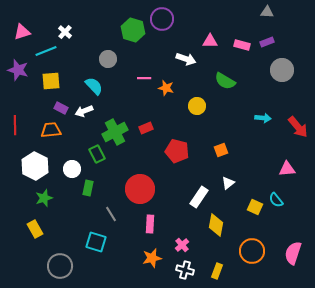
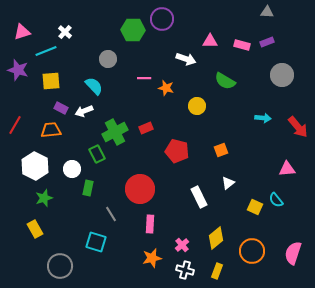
green hexagon at (133, 30): rotated 15 degrees counterclockwise
gray circle at (282, 70): moved 5 px down
red line at (15, 125): rotated 30 degrees clockwise
white rectangle at (199, 197): rotated 60 degrees counterclockwise
yellow diamond at (216, 225): moved 13 px down; rotated 40 degrees clockwise
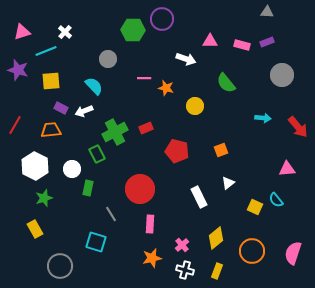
green semicircle at (225, 81): moved 1 px right, 2 px down; rotated 20 degrees clockwise
yellow circle at (197, 106): moved 2 px left
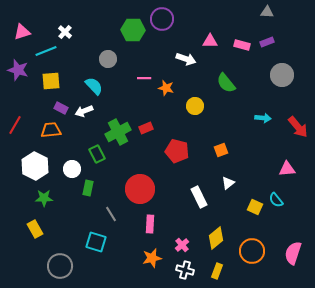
green cross at (115, 132): moved 3 px right
green star at (44, 198): rotated 18 degrees clockwise
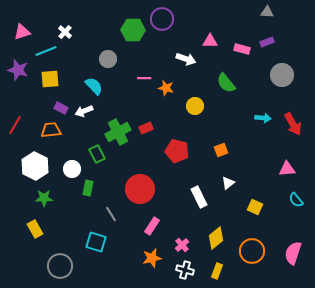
pink rectangle at (242, 45): moved 4 px down
yellow square at (51, 81): moved 1 px left, 2 px up
red arrow at (298, 127): moved 5 px left, 3 px up; rotated 10 degrees clockwise
cyan semicircle at (276, 200): moved 20 px right
pink rectangle at (150, 224): moved 2 px right, 2 px down; rotated 30 degrees clockwise
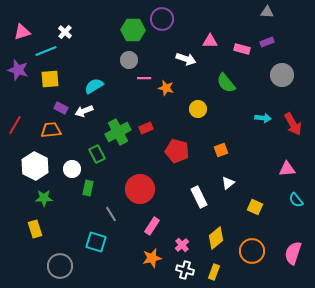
gray circle at (108, 59): moved 21 px right, 1 px down
cyan semicircle at (94, 86): rotated 78 degrees counterclockwise
yellow circle at (195, 106): moved 3 px right, 3 px down
yellow rectangle at (35, 229): rotated 12 degrees clockwise
yellow rectangle at (217, 271): moved 3 px left, 1 px down
